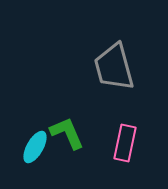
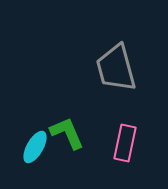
gray trapezoid: moved 2 px right, 1 px down
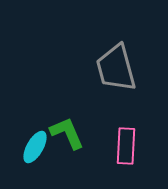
pink rectangle: moved 1 px right, 3 px down; rotated 9 degrees counterclockwise
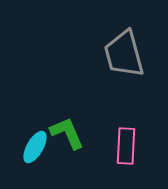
gray trapezoid: moved 8 px right, 14 px up
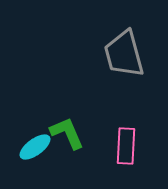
cyan ellipse: rotated 24 degrees clockwise
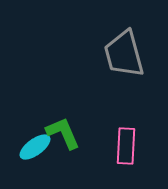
green L-shape: moved 4 px left
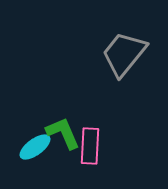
gray trapezoid: rotated 54 degrees clockwise
pink rectangle: moved 36 px left
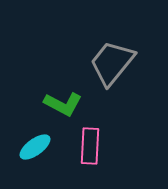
gray trapezoid: moved 12 px left, 9 px down
green L-shape: moved 29 px up; rotated 141 degrees clockwise
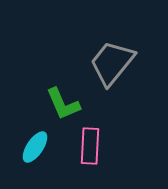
green L-shape: rotated 39 degrees clockwise
cyan ellipse: rotated 20 degrees counterclockwise
